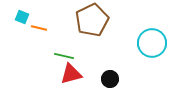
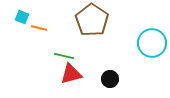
brown pentagon: rotated 12 degrees counterclockwise
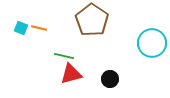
cyan square: moved 1 px left, 11 px down
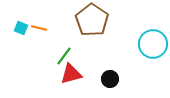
cyan circle: moved 1 px right, 1 px down
green line: rotated 66 degrees counterclockwise
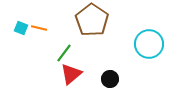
cyan circle: moved 4 px left
green line: moved 3 px up
red triangle: rotated 25 degrees counterclockwise
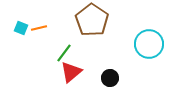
orange line: rotated 28 degrees counterclockwise
red triangle: moved 2 px up
black circle: moved 1 px up
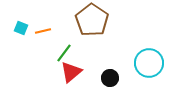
orange line: moved 4 px right, 3 px down
cyan circle: moved 19 px down
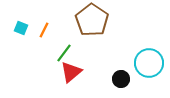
orange line: moved 1 px right, 1 px up; rotated 49 degrees counterclockwise
black circle: moved 11 px right, 1 px down
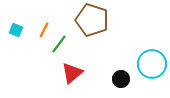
brown pentagon: rotated 16 degrees counterclockwise
cyan square: moved 5 px left, 2 px down
green line: moved 5 px left, 9 px up
cyan circle: moved 3 px right, 1 px down
red triangle: moved 1 px right, 1 px down
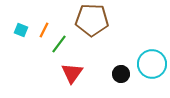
brown pentagon: rotated 16 degrees counterclockwise
cyan square: moved 5 px right
red triangle: rotated 15 degrees counterclockwise
black circle: moved 5 px up
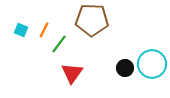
black circle: moved 4 px right, 6 px up
